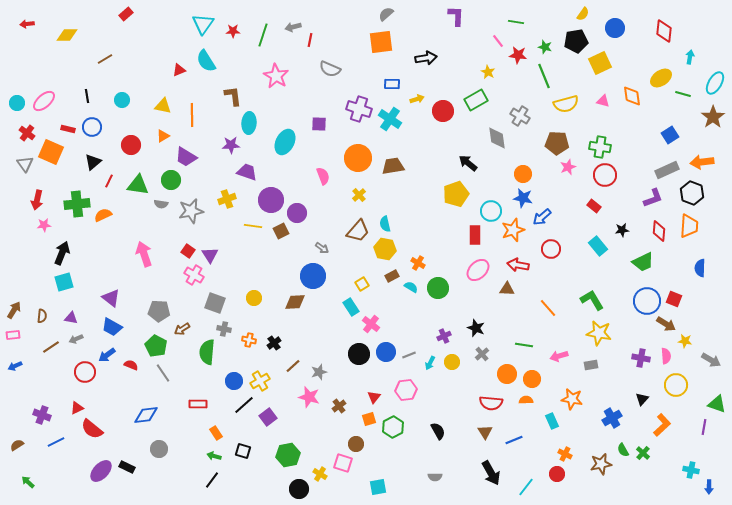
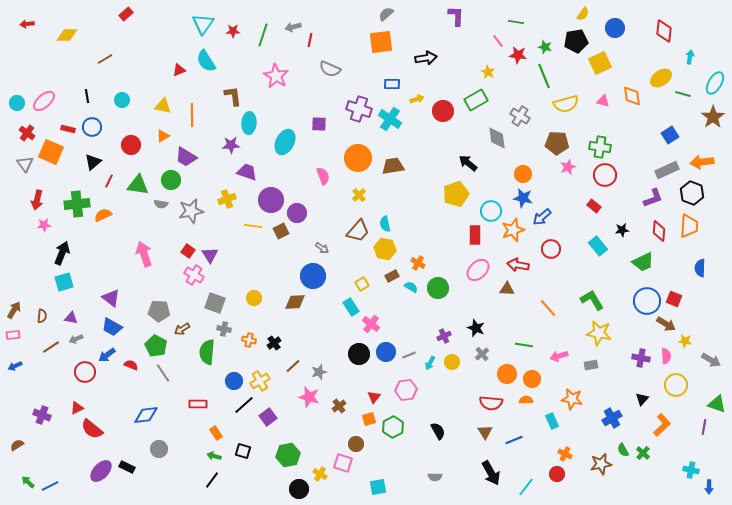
blue line at (56, 442): moved 6 px left, 44 px down
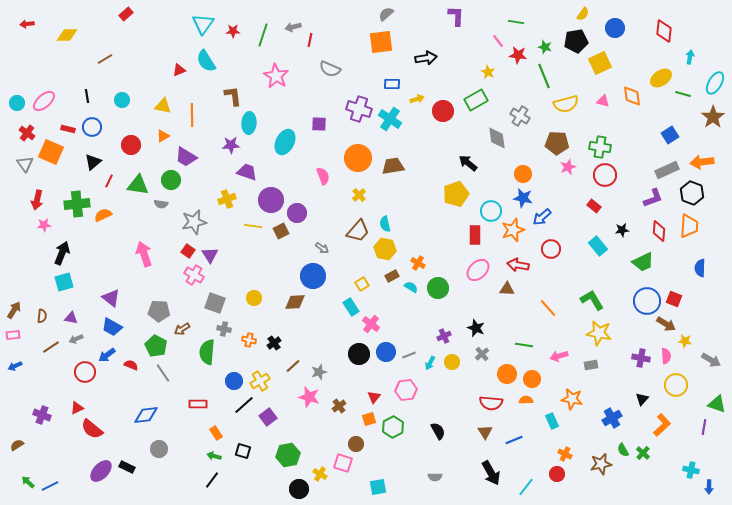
gray star at (191, 211): moved 3 px right, 11 px down
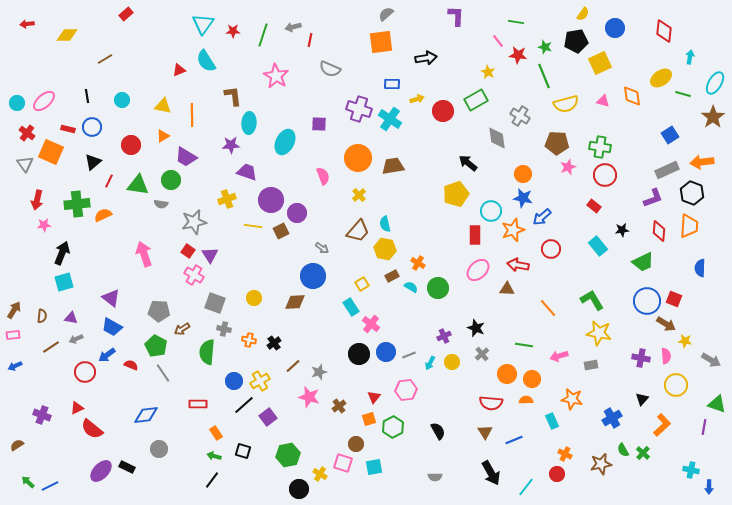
cyan square at (378, 487): moved 4 px left, 20 px up
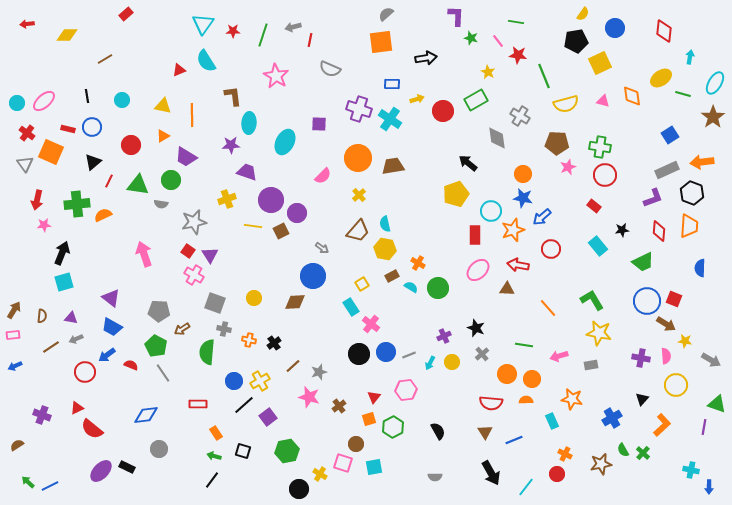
green star at (545, 47): moved 74 px left, 9 px up
pink semicircle at (323, 176): rotated 66 degrees clockwise
green hexagon at (288, 455): moved 1 px left, 4 px up
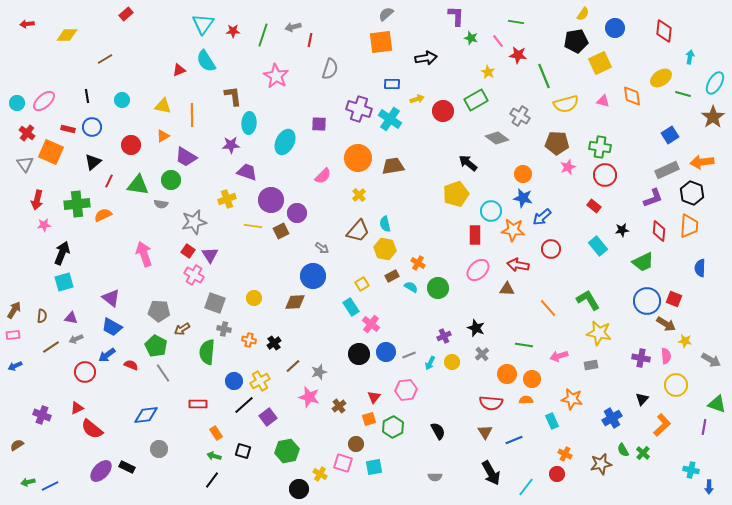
gray semicircle at (330, 69): rotated 95 degrees counterclockwise
gray diamond at (497, 138): rotated 45 degrees counterclockwise
orange star at (513, 230): rotated 25 degrees clockwise
green L-shape at (592, 300): moved 4 px left
green arrow at (28, 482): rotated 56 degrees counterclockwise
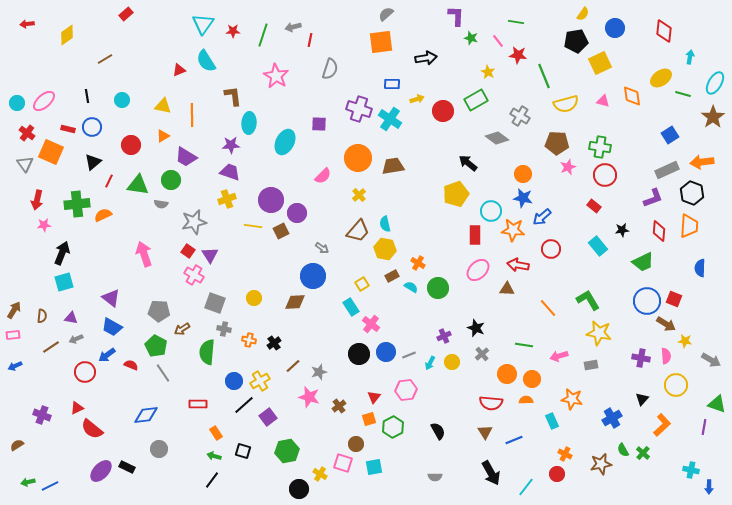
yellow diamond at (67, 35): rotated 35 degrees counterclockwise
purple trapezoid at (247, 172): moved 17 px left
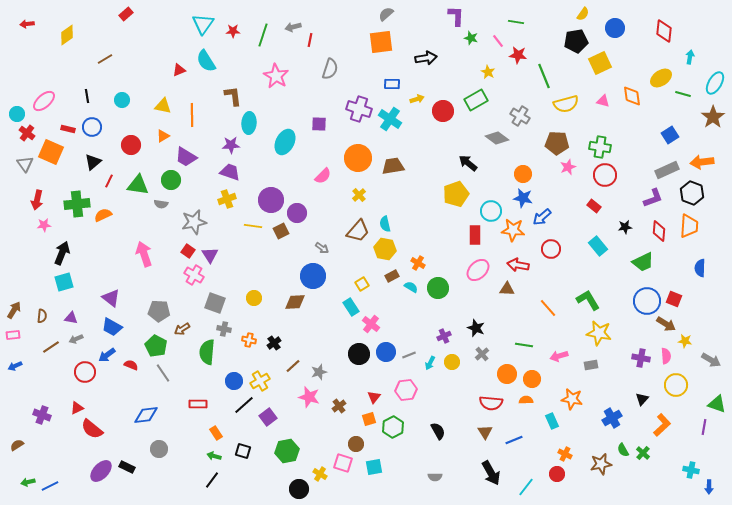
cyan circle at (17, 103): moved 11 px down
black star at (622, 230): moved 3 px right, 3 px up
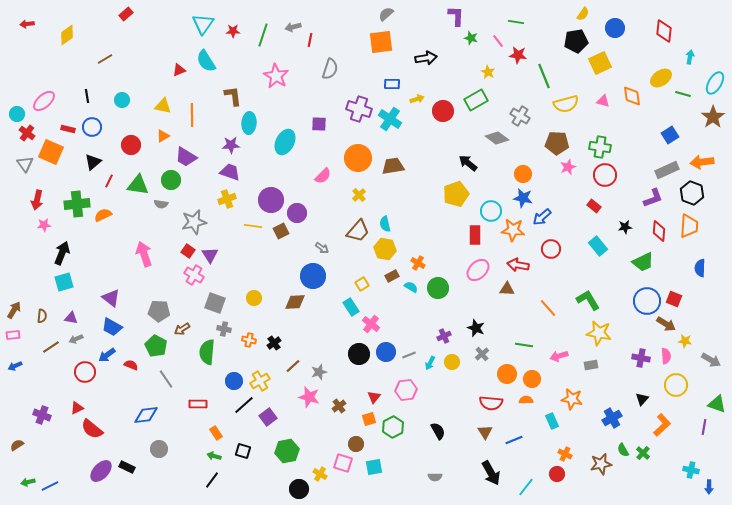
gray line at (163, 373): moved 3 px right, 6 px down
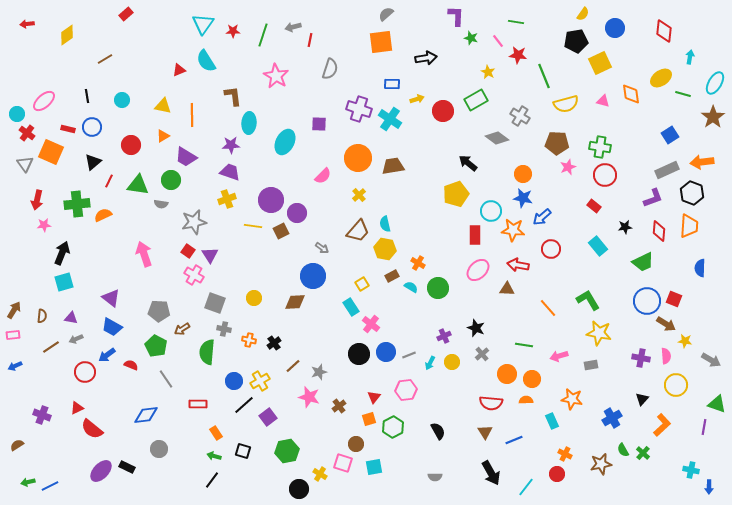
orange diamond at (632, 96): moved 1 px left, 2 px up
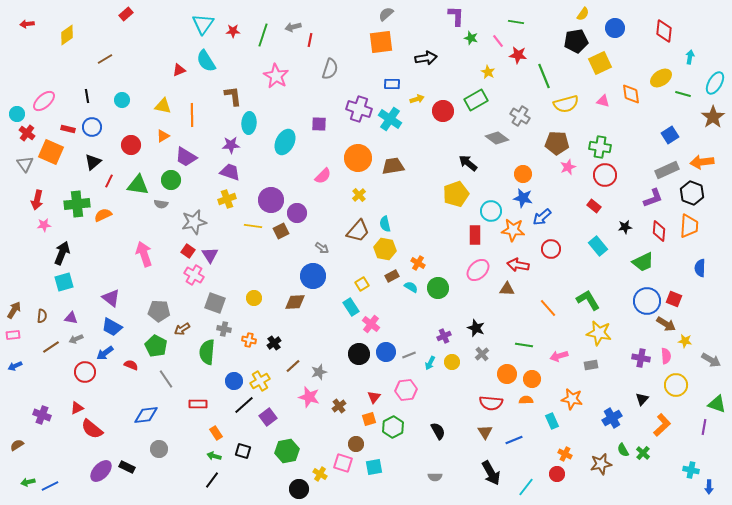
blue arrow at (107, 355): moved 2 px left, 2 px up
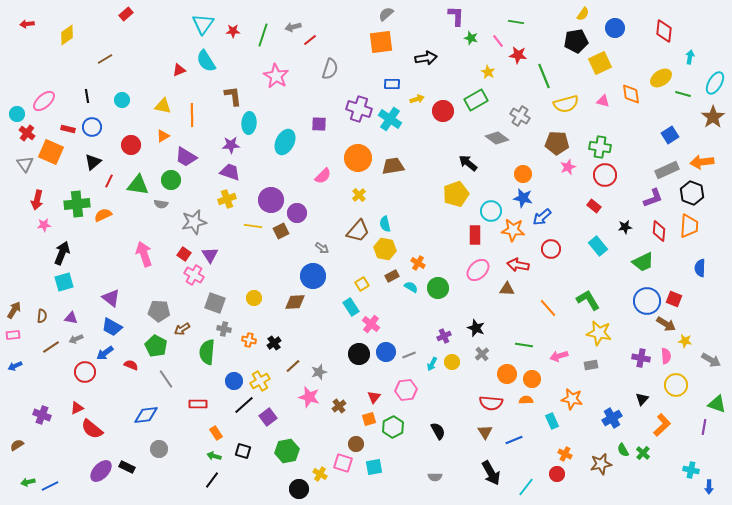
red line at (310, 40): rotated 40 degrees clockwise
red square at (188, 251): moved 4 px left, 3 px down
cyan arrow at (430, 363): moved 2 px right, 1 px down
